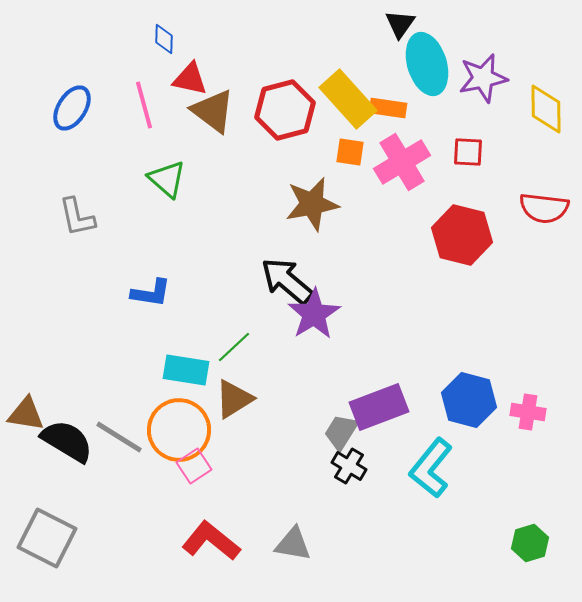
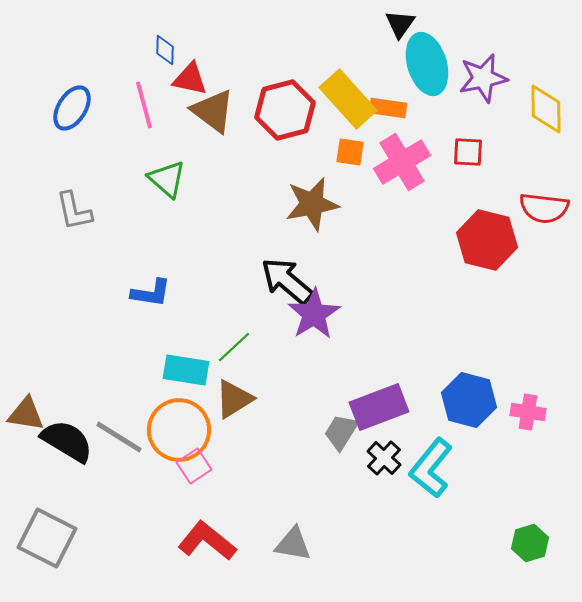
blue diamond at (164, 39): moved 1 px right, 11 px down
gray L-shape at (77, 217): moved 3 px left, 6 px up
red hexagon at (462, 235): moved 25 px right, 5 px down
black cross at (349, 466): moved 35 px right, 8 px up; rotated 12 degrees clockwise
red L-shape at (211, 541): moved 4 px left
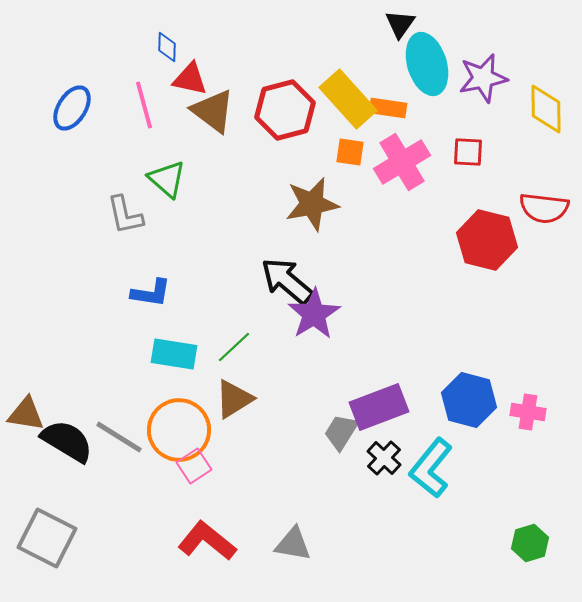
blue diamond at (165, 50): moved 2 px right, 3 px up
gray L-shape at (74, 211): moved 51 px right, 4 px down
cyan rectangle at (186, 370): moved 12 px left, 16 px up
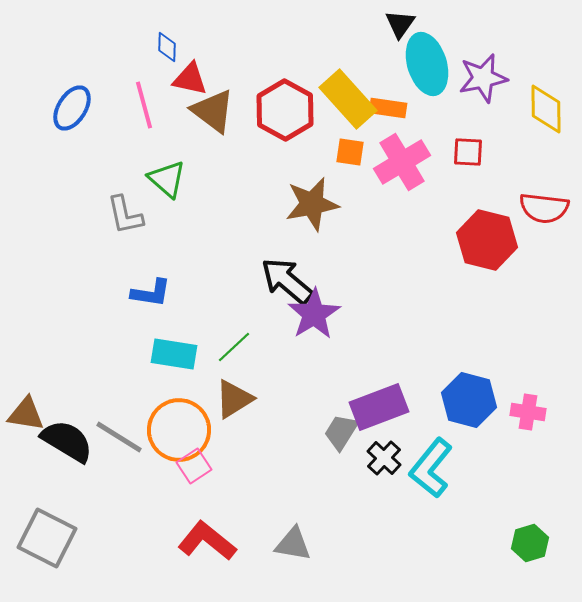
red hexagon at (285, 110): rotated 16 degrees counterclockwise
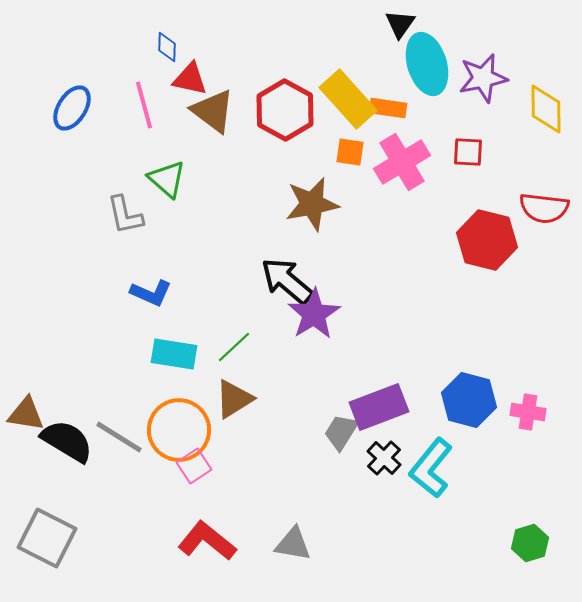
blue L-shape at (151, 293): rotated 15 degrees clockwise
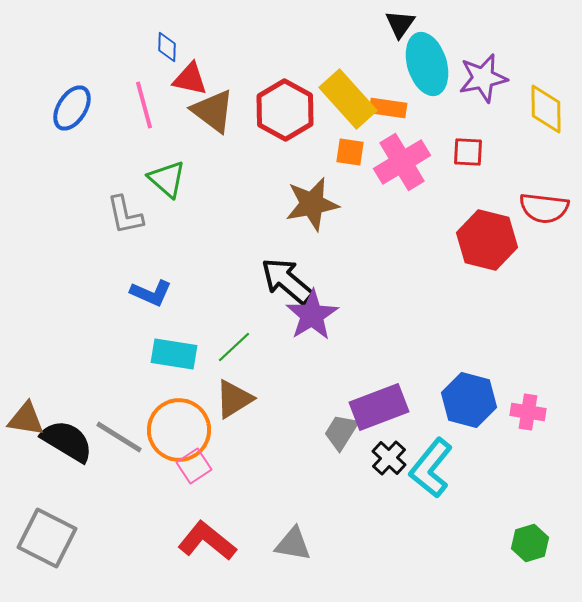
purple star at (314, 314): moved 2 px left, 1 px down
brown triangle at (26, 414): moved 5 px down
black cross at (384, 458): moved 5 px right
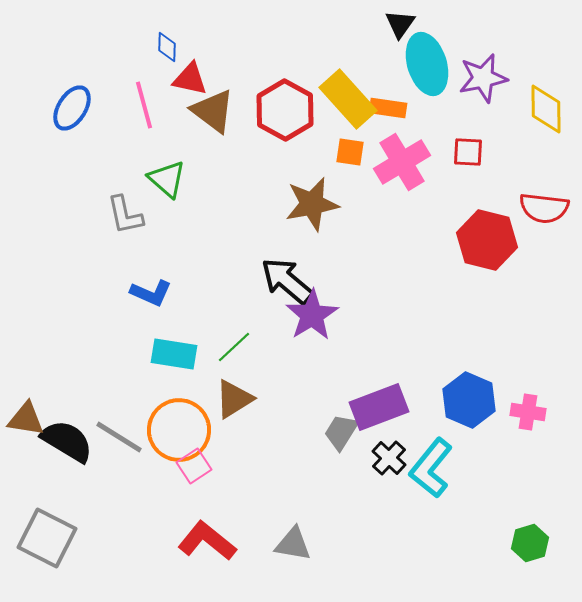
blue hexagon at (469, 400): rotated 8 degrees clockwise
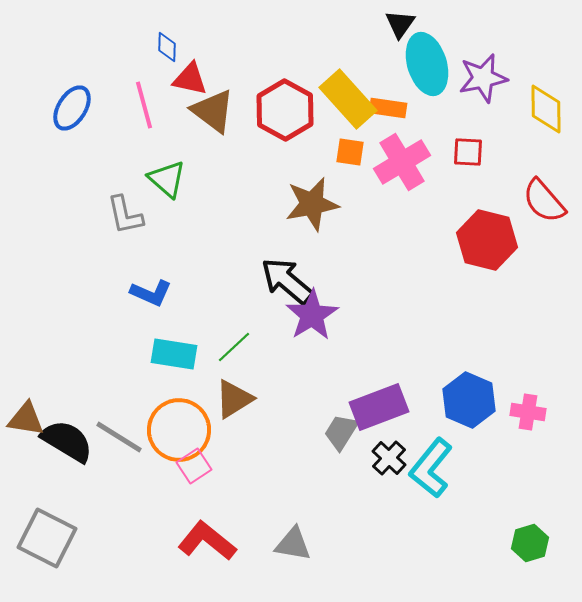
red semicircle at (544, 208): moved 7 px up; rotated 42 degrees clockwise
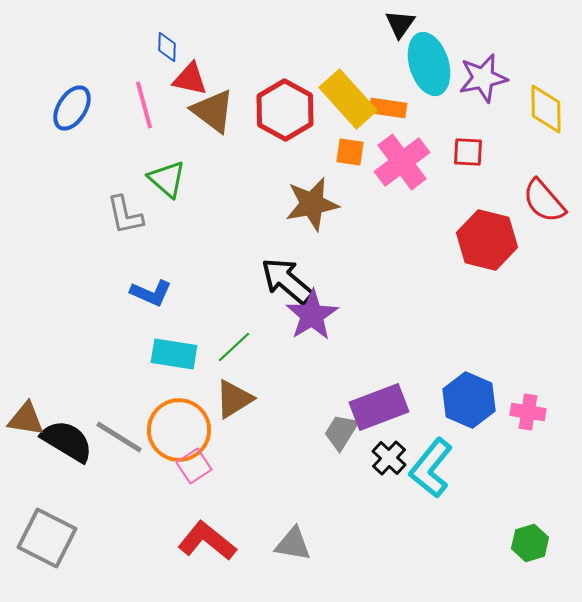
cyan ellipse at (427, 64): moved 2 px right
pink cross at (402, 162): rotated 6 degrees counterclockwise
